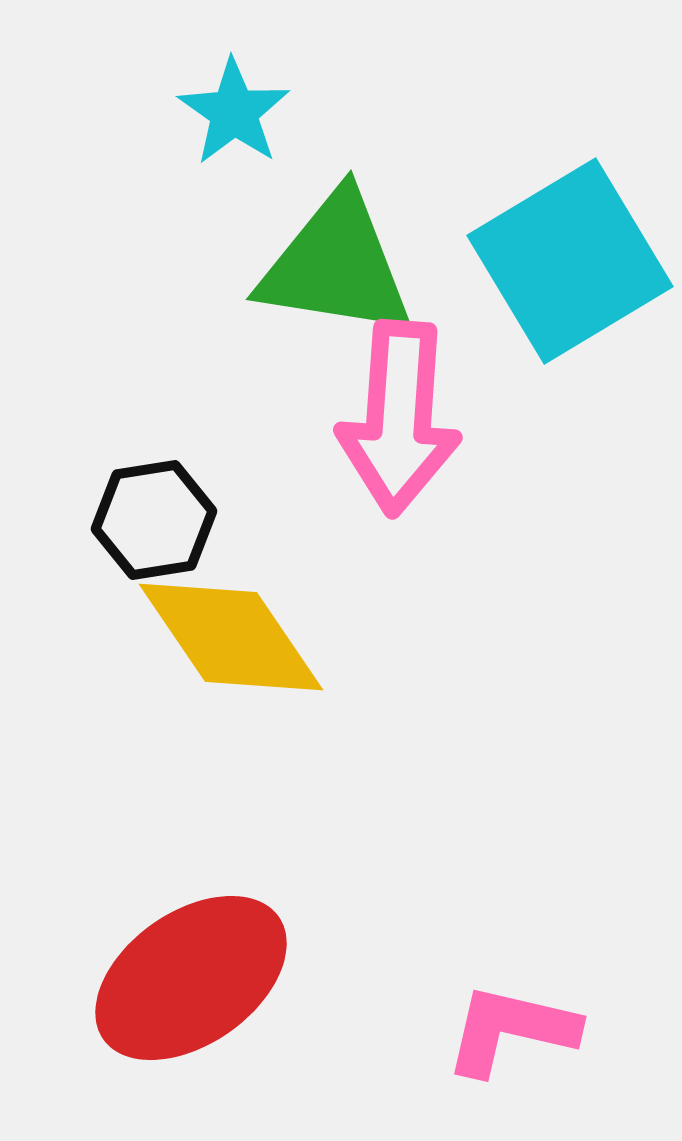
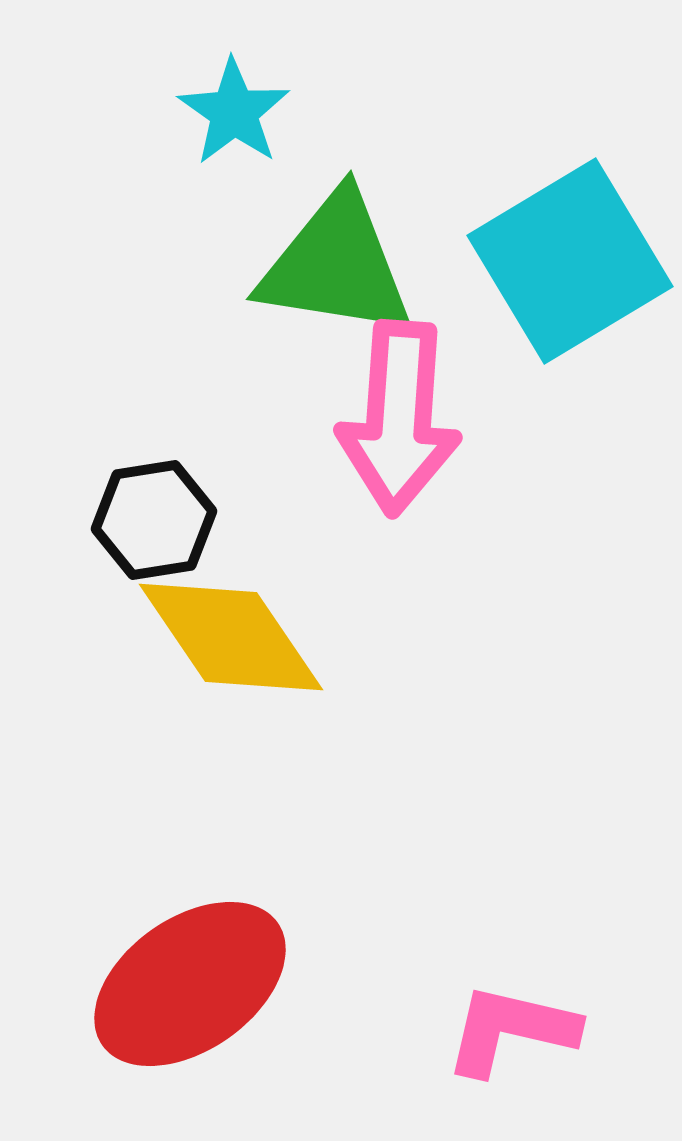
red ellipse: moved 1 px left, 6 px down
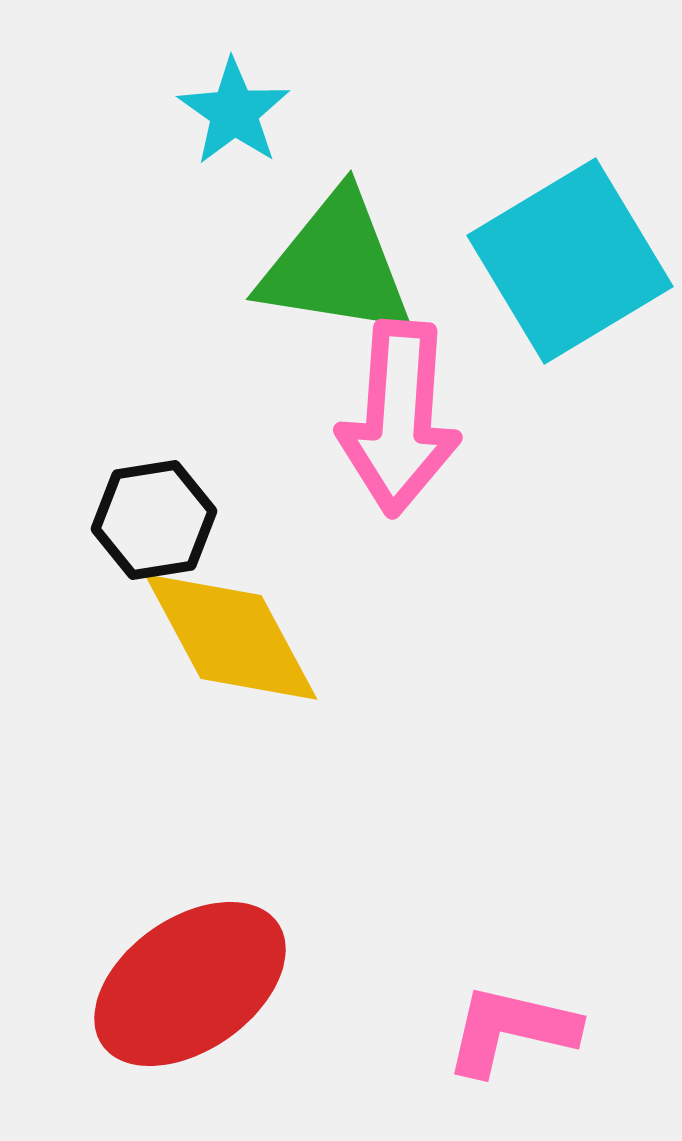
yellow diamond: rotated 6 degrees clockwise
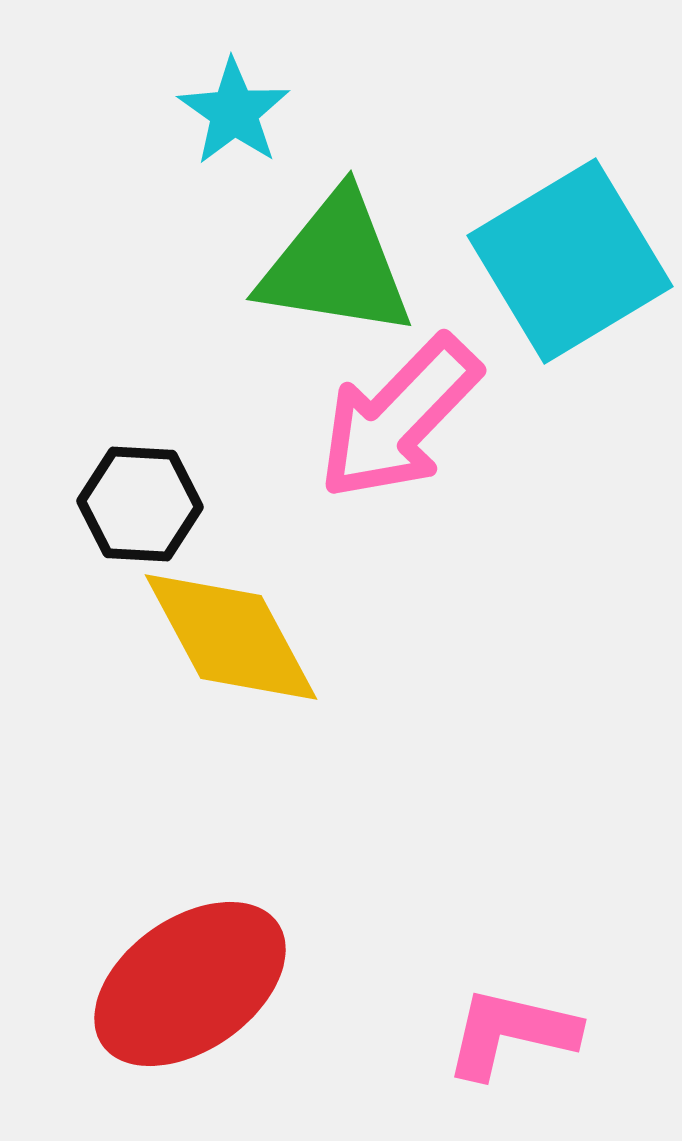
pink arrow: rotated 40 degrees clockwise
black hexagon: moved 14 px left, 16 px up; rotated 12 degrees clockwise
pink L-shape: moved 3 px down
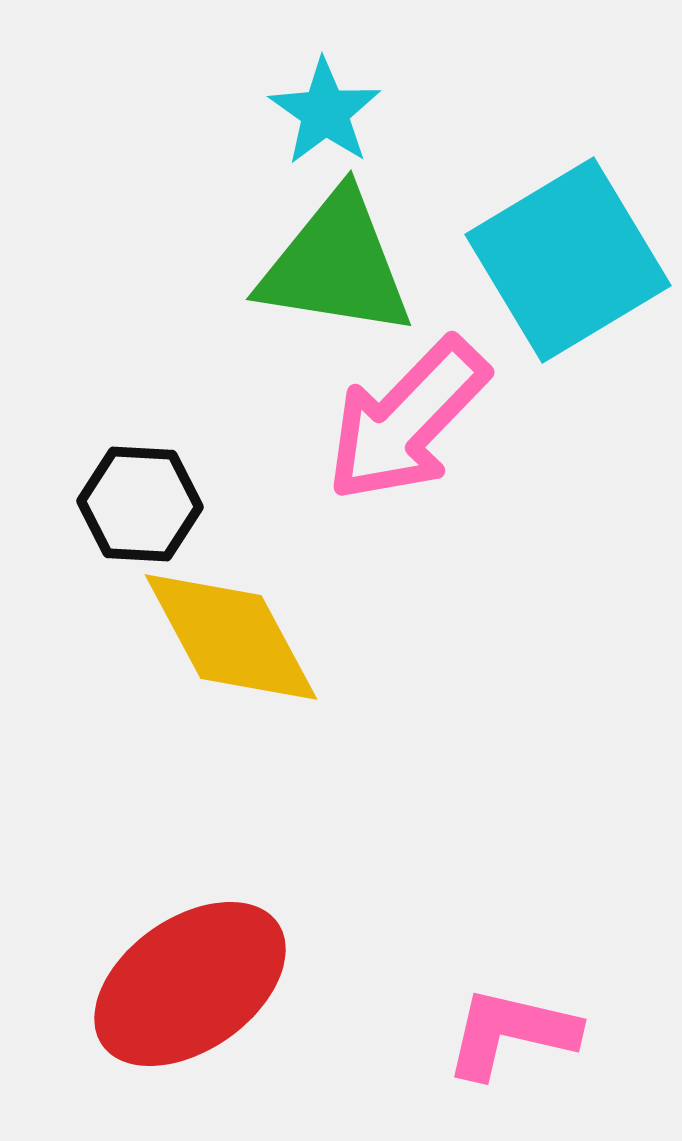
cyan star: moved 91 px right
cyan square: moved 2 px left, 1 px up
pink arrow: moved 8 px right, 2 px down
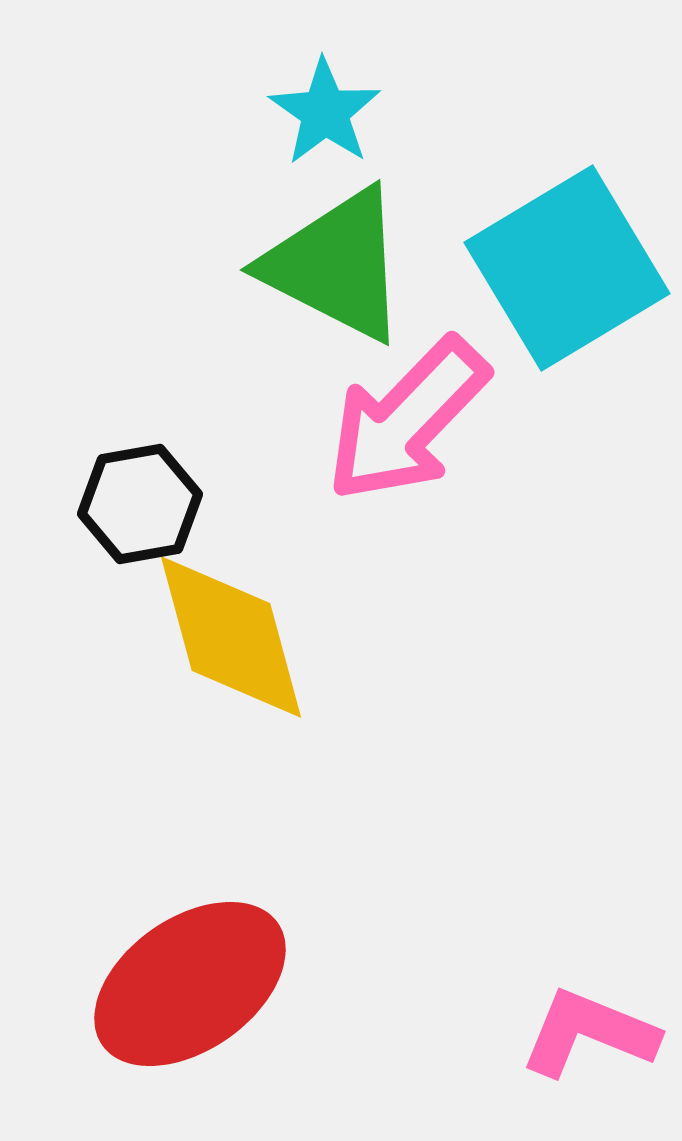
cyan square: moved 1 px left, 8 px down
green triangle: rotated 18 degrees clockwise
black hexagon: rotated 13 degrees counterclockwise
yellow diamond: rotated 13 degrees clockwise
pink L-shape: moved 78 px right; rotated 9 degrees clockwise
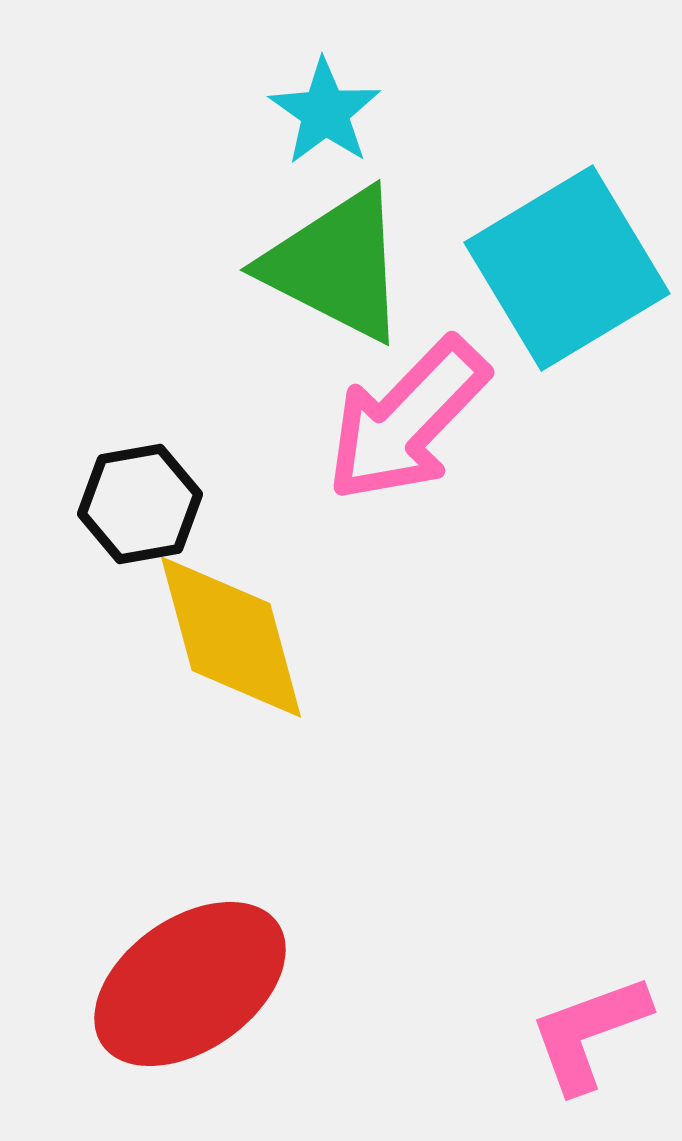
pink L-shape: rotated 42 degrees counterclockwise
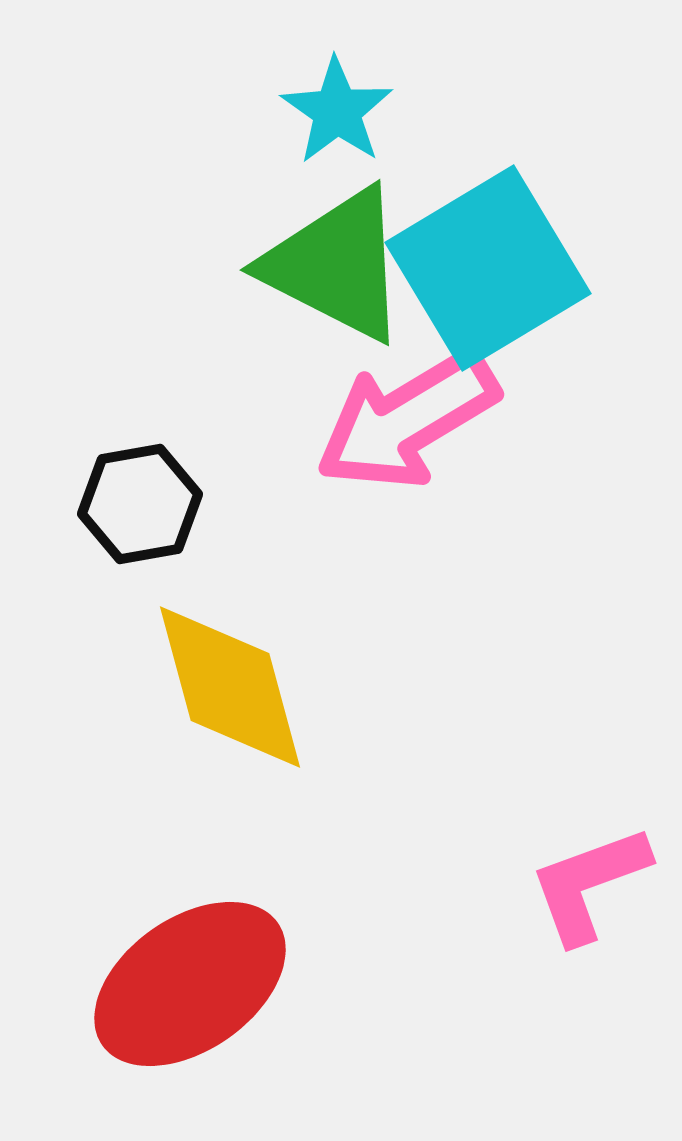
cyan star: moved 12 px right, 1 px up
cyan square: moved 79 px left
pink arrow: rotated 15 degrees clockwise
yellow diamond: moved 1 px left, 50 px down
pink L-shape: moved 149 px up
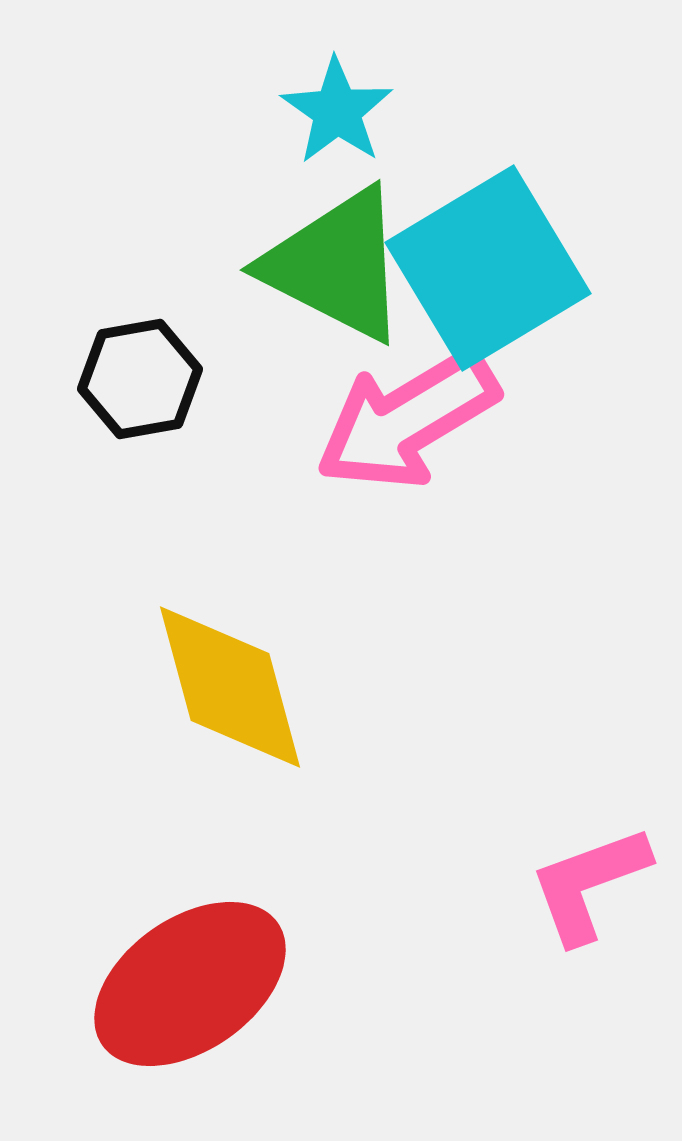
black hexagon: moved 125 px up
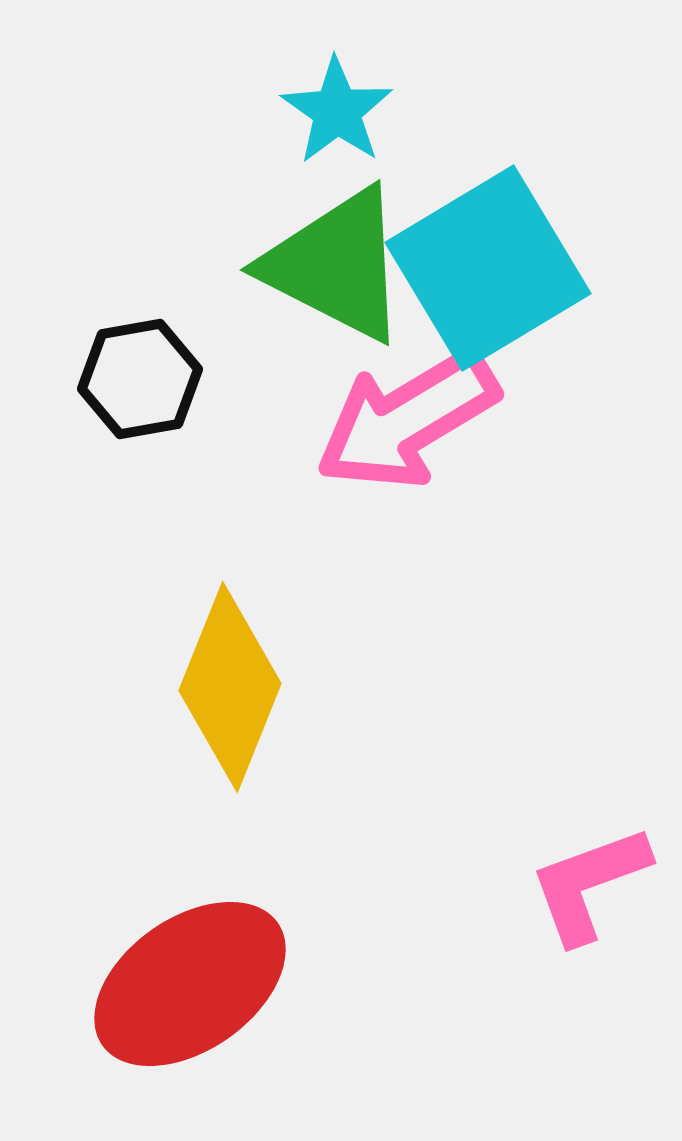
yellow diamond: rotated 37 degrees clockwise
